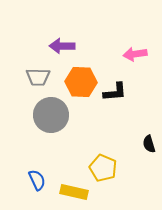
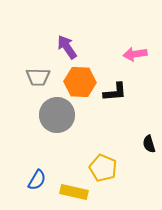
purple arrow: moved 5 px right, 1 px down; rotated 55 degrees clockwise
orange hexagon: moved 1 px left
gray circle: moved 6 px right
blue semicircle: rotated 55 degrees clockwise
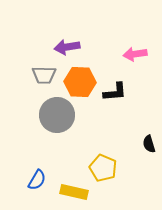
purple arrow: rotated 65 degrees counterclockwise
gray trapezoid: moved 6 px right, 2 px up
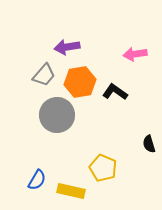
gray trapezoid: rotated 50 degrees counterclockwise
orange hexagon: rotated 12 degrees counterclockwise
black L-shape: rotated 140 degrees counterclockwise
yellow rectangle: moved 3 px left, 1 px up
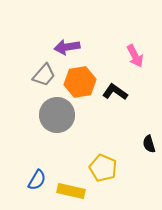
pink arrow: moved 2 px down; rotated 110 degrees counterclockwise
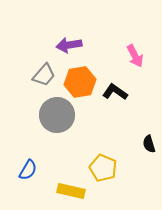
purple arrow: moved 2 px right, 2 px up
blue semicircle: moved 9 px left, 10 px up
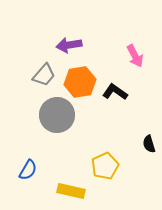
yellow pentagon: moved 2 px right, 2 px up; rotated 24 degrees clockwise
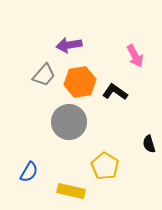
gray circle: moved 12 px right, 7 px down
yellow pentagon: rotated 16 degrees counterclockwise
blue semicircle: moved 1 px right, 2 px down
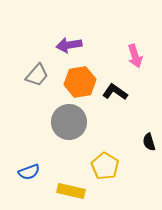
pink arrow: rotated 10 degrees clockwise
gray trapezoid: moved 7 px left
black semicircle: moved 2 px up
blue semicircle: rotated 40 degrees clockwise
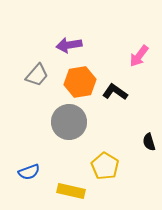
pink arrow: moved 4 px right; rotated 55 degrees clockwise
